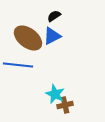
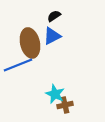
brown ellipse: moved 2 px right, 5 px down; rotated 40 degrees clockwise
blue line: rotated 28 degrees counterclockwise
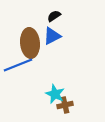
brown ellipse: rotated 8 degrees clockwise
